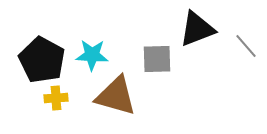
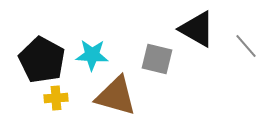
black triangle: rotated 51 degrees clockwise
gray square: rotated 16 degrees clockwise
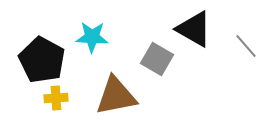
black triangle: moved 3 px left
cyan star: moved 18 px up
gray square: rotated 16 degrees clockwise
brown triangle: rotated 27 degrees counterclockwise
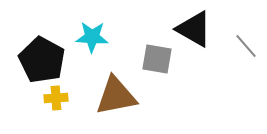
gray square: rotated 20 degrees counterclockwise
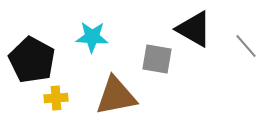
black pentagon: moved 10 px left
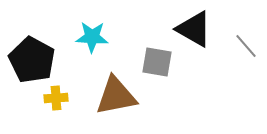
gray square: moved 3 px down
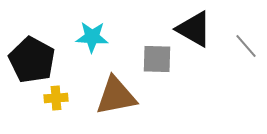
gray square: moved 3 px up; rotated 8 degrees counterclockwise
